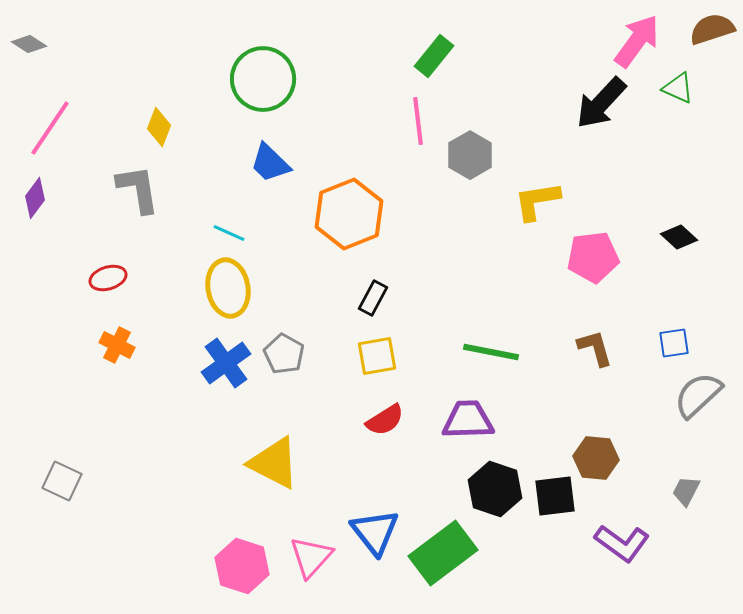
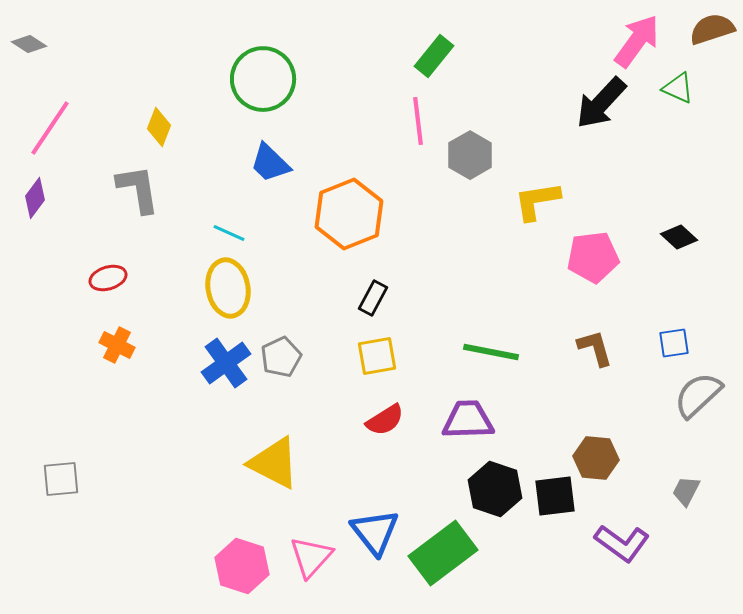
gray pentagon at (284, 354): moved 3 px left, 3 px down; rotated 18 degrees clockwise
gray square at (62, 481): moved 1 px left, 2 px up; rotated 30 degrees counterclockwise
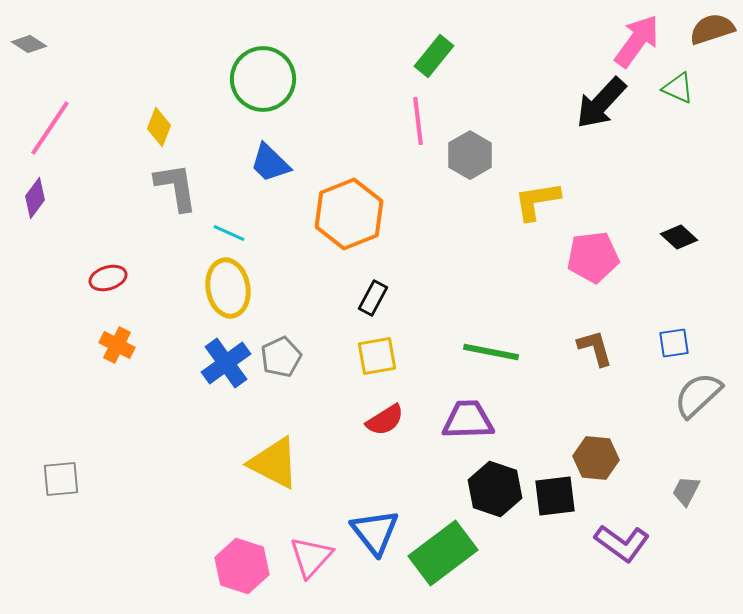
gray L-shape at (138, 189): moved 38 px right, 2 px up
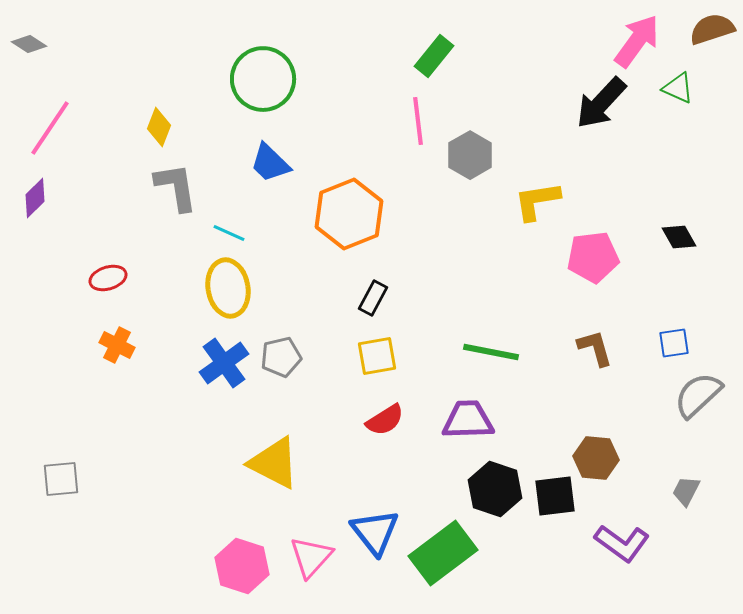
purple diamond at (35, 198): rotated 9 degrees clockwise
black diamond at (679, 237): rotated 18 degrees clockwise
gray pentagon at (281, 357): rotated 12 degrees clockwise
blue cross at (226, 363): moved 2 px left
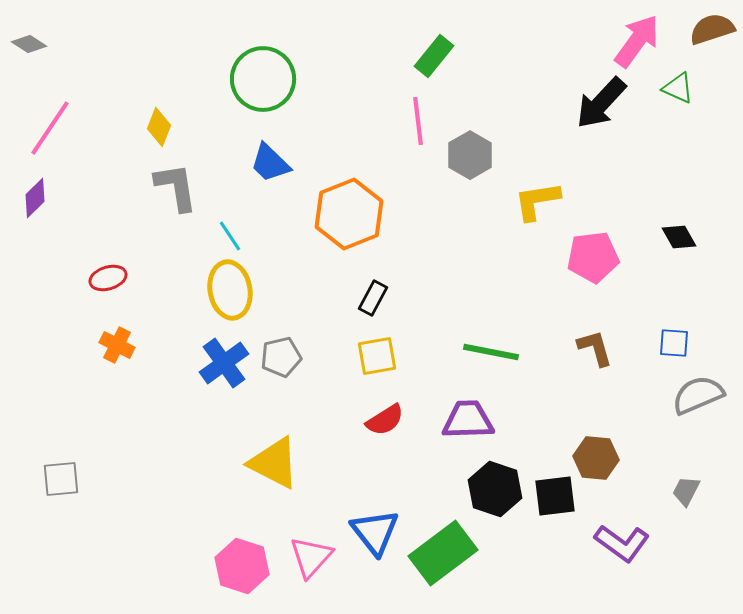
cyan line at (229, 233): moved 1 px right, 3 px down; rotated 32 degrees clockwise
yellow ellipse at (228, 288): moved 2 px right, 2 px down
blue square at (674, 343): rotated 12 degrees clockwise
gray semicircle at (698, 395): rotated 20 degrees clockwise
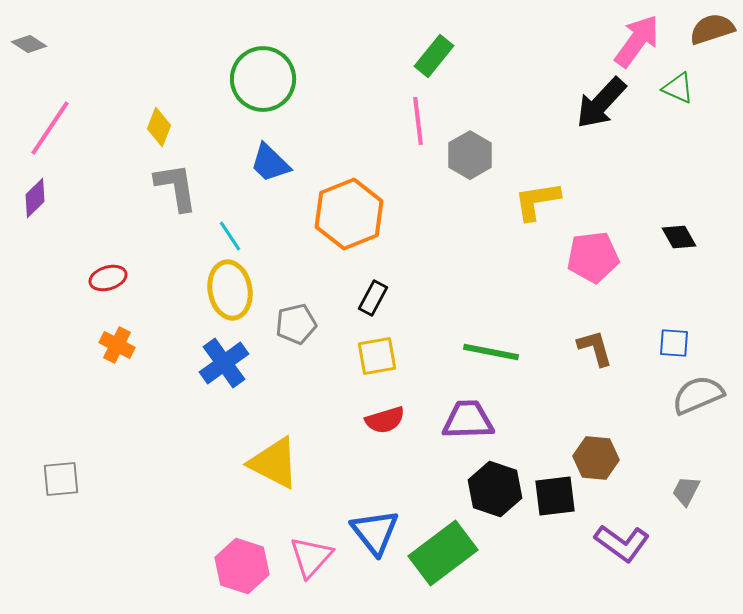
gray pentagon at (281, 357): moved 15 px right, 33 px up
red semicircle at (385, 420): rotated 15 degrees clockwise
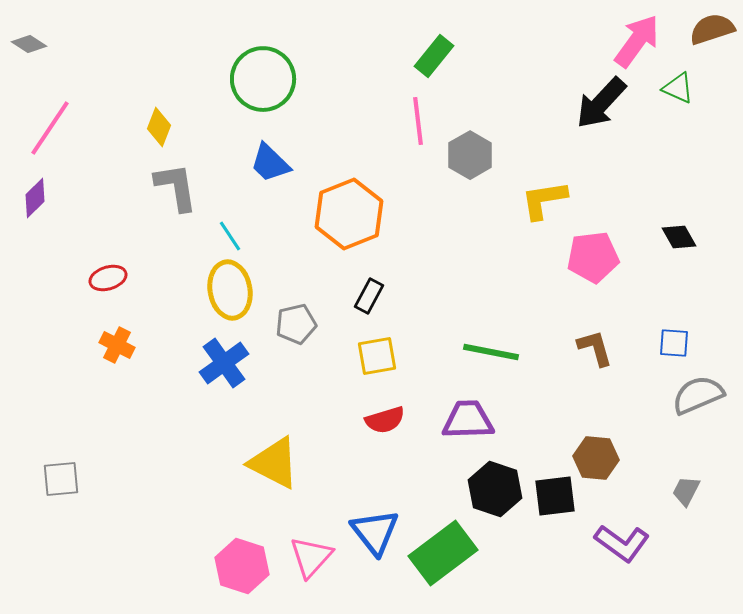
yellow L-shape at (537, 201): moved 7 px right, 1 px up
black rectangle at (373, 298): moved 4 px left, 2 px up
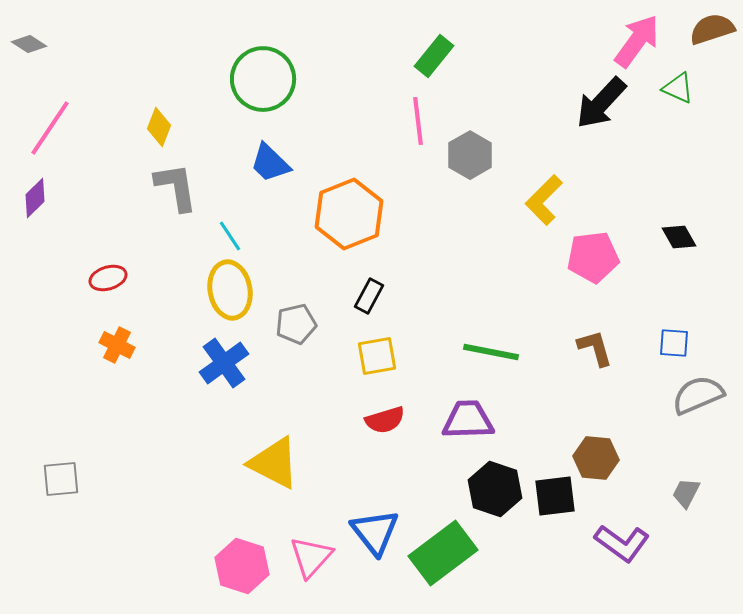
yellow L-shape at (544, 200): rotated 36 degrees counterclockwise
gray trapezoid at (686, 491): moved 2 px down
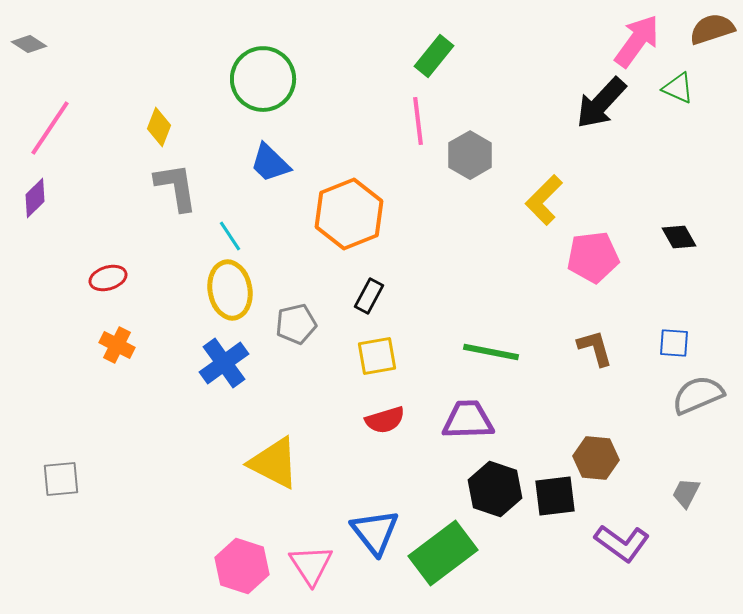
pink triangle at (311, 557): moved 8 px down; rotated 15 degrees counterclockwise
